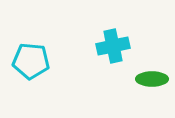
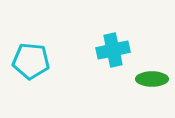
cyan cross: moved 4 px down
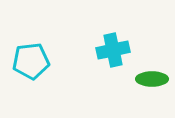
cyan pentagon: rotated 12 degrees counterclockwise
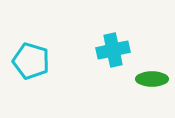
cyan pentagon: rotated 24 degrees clockwise
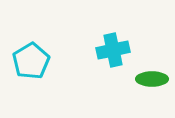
cyan pentagon: rotated 24 degrees clockwise
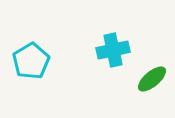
green ellipse: rotated 40 degrees counterclockwise
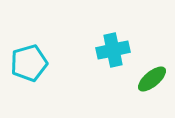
cyan pentagon: moved 2 px left, 2 px down; rotated 15 degrees clockwise
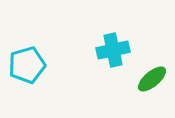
cyan pentagon: moved 2 px left, 2 px down
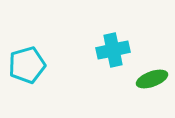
green ellipse: rotated 20 degrees clockwise
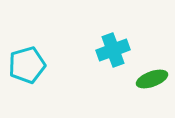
cyan cross: rotated 8 degrees counterclockwise
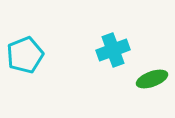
cyan pentagon: moved 2 px left, 10 px up; rotated 6 degrees counterclockwise
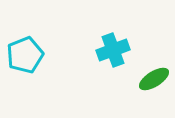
green ellipse: moved 2 px right; rotated 12 degrees counterclockwise
